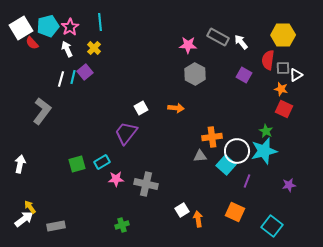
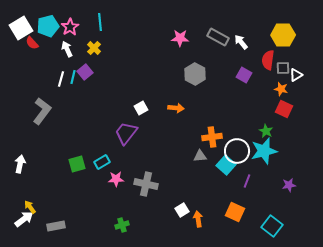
pink star at (188, 45): moved 8 px left, 7 px up
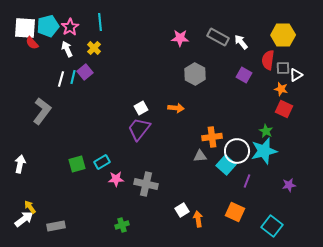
white square at (21, 28): moved 4 px right; rotated 35 degrees clockwise
purple trapezoid at (126, 133): moved 13 px right, 4 px up
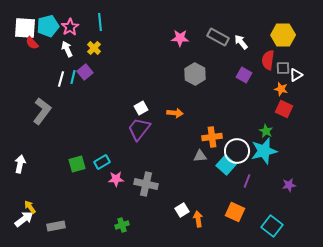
orange arrow at (176, 108): moved 1 px left, 5 px down
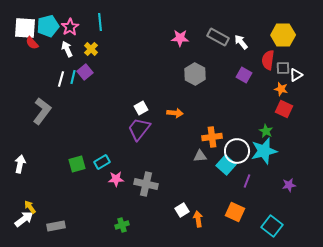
yellow cross at (94, 48): moved 3 px left, 1 px down
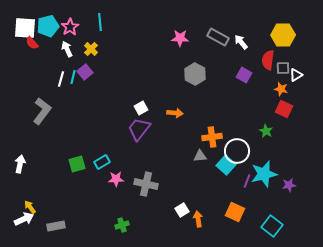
cyan star at (264, 151): moved 23 px down
white arrow at (24, 219): rotated 12 degrees clockwise
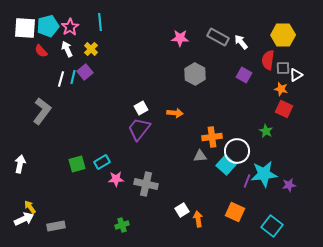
red semicircle at (32, 43): moved 9 px right, 8 px down
cyan star at (264, 174): rotated 8 degrees clockwise
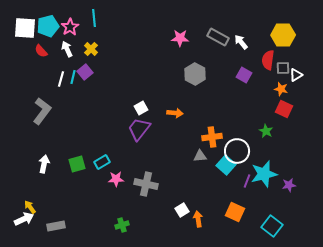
cyan line at (100, 22): moved 6 px left, 4 px up
white arrow at (20, 164): moved 24 px right
cyan star at (264, 174): rotated 8 degrees counterclockwise
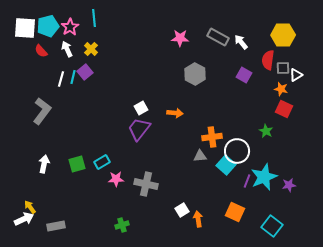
cyan star at (264, 174): moved 3 px down; rotated 8 degrees counterclockwise
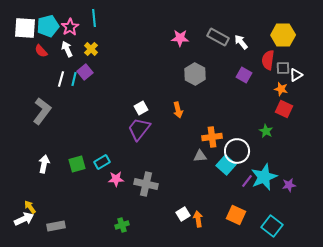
cyan line at (73, 77): moved 1 px right, 2 px down
orange arrow at (175, 113): moved 3 px right, 3 px up; rotated 70 degrees clockwise
purple line at (247, 181): rotated 16 degrees clockwise
white square at (182, 210): moved 1 px right, 4 px down
orange square at (235, 212): moved 1 px right, 3 px down
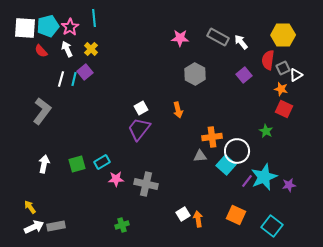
gray square at (283, 68): rotated 24 degrees counterclockwise
purple square at (244, 75): rotated 21 degrees clockwise
white arrow at (24, 219): moved 10 px right, 8 px down
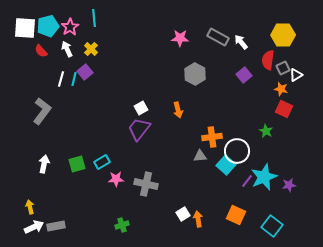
yellow arrow at (30, 207): rotated 24 degrees clockwise
